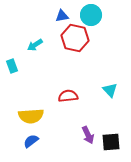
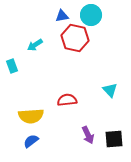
red semicircle: moved 1 px left, 4 px down
black square: moved 3 px right, 3 px up
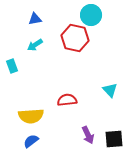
blue triangle: moved 27 px left, 3 px down
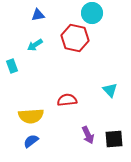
cyan circle: moved 1 px right, 2 px up
blue triangle: moved 3 px right, 4 px up
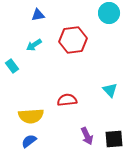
cyan circle: moved 17 px right
red hexagon: moved 2 px left, 2 px down; rotated 20 degrees counterclockwise
cyan arrow: moved 1 px left
cyan rectangle: rotated 16 degrees counterclockwise
purple arrow: moved 1 px left, 1 px down
blue semicircle: moved 2 px left
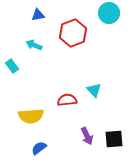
red hexagon: moved 7 px up; rotated 12 degrees counterclockwise
cyan arrow: rotated 56 degrees clockwise
cyan triangle: moved 16 px left
blue semicircle: moved 10 px right, 7 px down
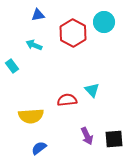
cyan circle: moved 5 px left, 9 px down
red hexagon: rotated 12 degrees counterclockwise
cyan triangle: moved 2 px left
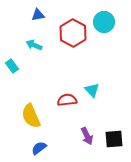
yellow semicircle: rotated 70 degrees clockwise
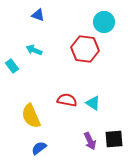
blue triangle: rotated 32 degrees clockwise
red hexagon: moved 12 px right, 16 px down; rotated 20 degrees counterclockwise
cyan arrow: moved 5 px down
cyan triangle: moved 1 px right, 13 px down; rotated 14 degrees counterclockwise
red semicircle: rotated 18 degrees clockwise
purple arrow: moved 3 px right, 5 px down
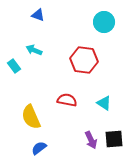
red hexagon: moved 1 px left, 11 px down
cyan rectangle: moved 2 px right
cyan triangle: moved 11 px right
yellow semicircle: moved 1 px down
purple arrow: moved 1 px right, 1 px up
